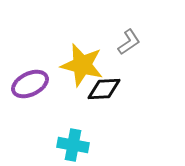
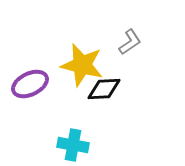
gray L-shape: moved 1 px right
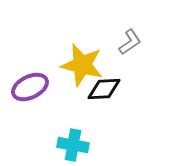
purple ellipse: moved 3 px down
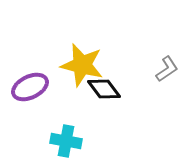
gray L-shape: moved 37 px right, 27 px down
black diamond: rotated 56 degrees clockwise
cyan cross: moved 7 px left, 4 px up
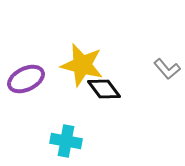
gray L-shape: rotated 84 degrees clockwise
purple ellipse: moved 4 px left, 8 px up
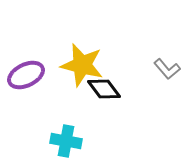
purple ellipse: moved 4 px up
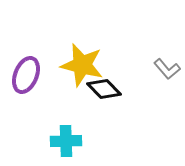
purple ellipse: rotated 42 degrees counterclockwise
black diamond: rotated 8 degrees counterclockwise
cyan cross: rotated 12 degrees counterclockwise
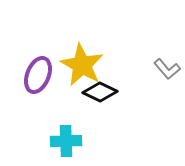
yellow star: rotated 15 degrees clockwise
purple ellipse: moved 12 px right
black diamond: moved 4 px left, 3 px down; rotated 20 degrees counterclockwise
